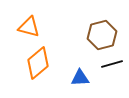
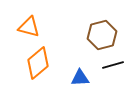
black line: moved 1 px right, 1 px down
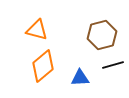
orange triangle: moved 8 px right, 3 px down
orange diamond: moved 5 px right, 3 px down
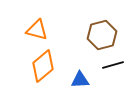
blue triangle: moved 2 px down
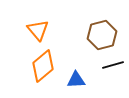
orange triangle: moved 1 px right; rotated 35 degrees clockwise
blue triangle: moved 4 px left
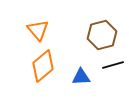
blue triangle: moved 5 px right, 3 px up
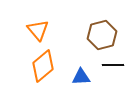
black line: rotated 15 degrees clockwise
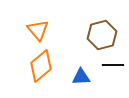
orange diamond: moved 2 px left
